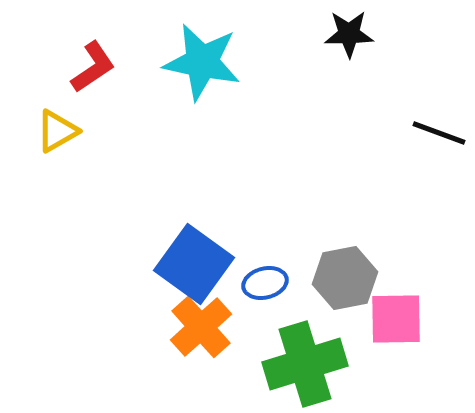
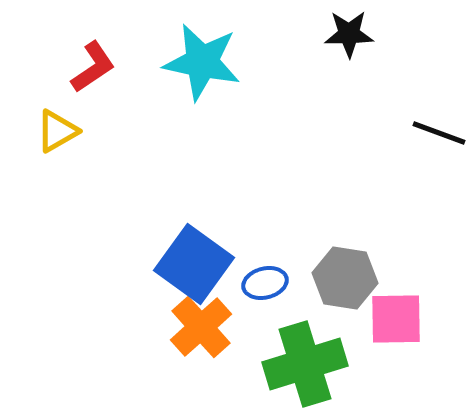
gray hexagon: rotated 20 degrees clockwise
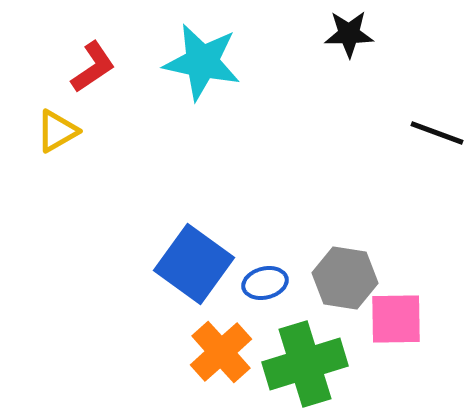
black line: moved 2 px left
orange cross: moved 20 px right, 25 px down
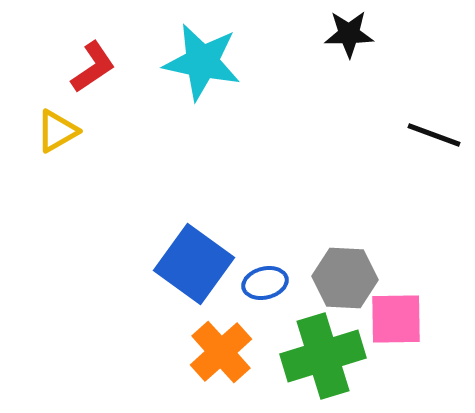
black line: moved 3 px left, 2 px down
gray hexagon: rotated 6 degrees counterclockwise
green cross: moved 18 px right, 8 px up
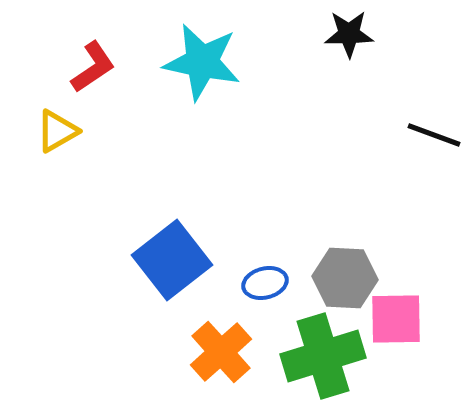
blue square: moved 22 px left, 4 px up; rotated 16 degrees clockwise
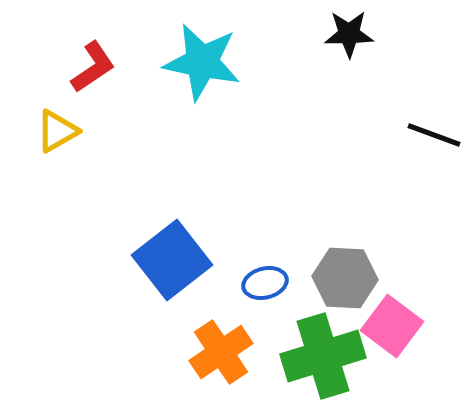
pink square: moved 4 px left, 7 px down; rotated 38 degrees clockwise
orange cross: rotated 8 degrees clockwise
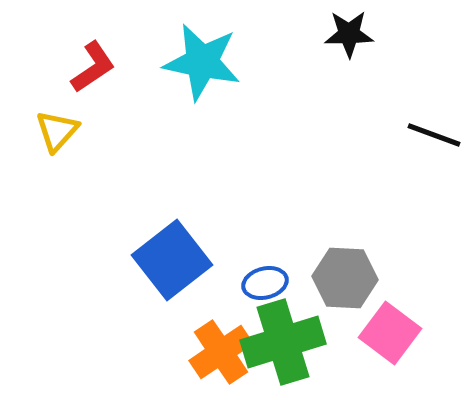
yellow triangle: rotated 18 degrees counterclockwise
pink square: moved 2 px left, 7 px down
green cross: moved 40 px left, 14 px up
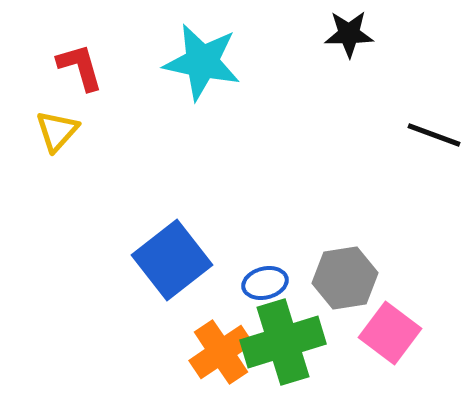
red L-shape: moved 13 px left; rotated 72 degrees counterclockwise
gray hexagon: rotated 12 degrees counterclockwise
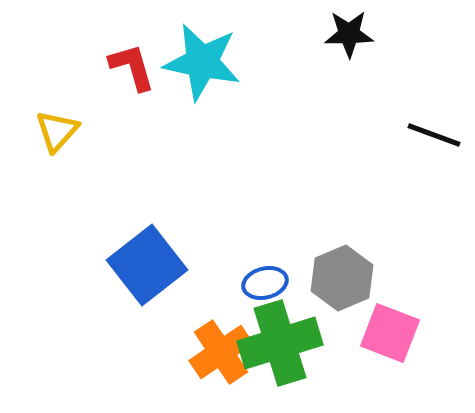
red L-shape: moved 52 px right
blue square: moved 25 px left, 5 px down
gray hexagon: moved 3 px left; rotated 14 degrees counterclockwise
pink square: rotated 16 degrees counterclockwise
green cross: moved 3 px left, 1 px down
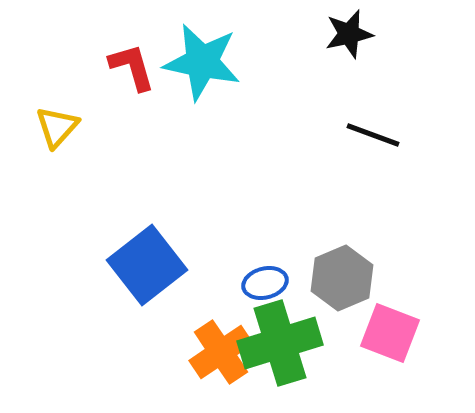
black star: rotated 12 degrees counterclockwise
yellow triangle: moved 4 px up
black line: moved 61 px left
